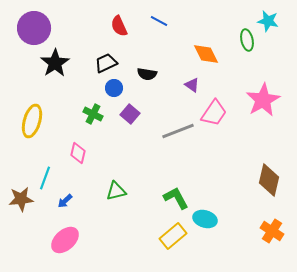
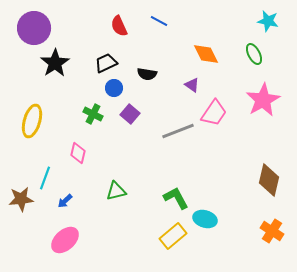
green ellipse: moved 7 px right, 14 px down; rotated 15 degrees counterclockwise
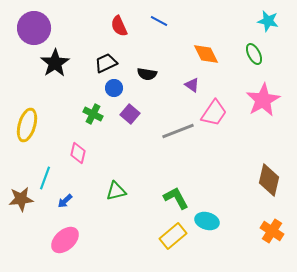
yellow ellipse: moved 5 px left, 4 px down
cyan ellipse: moved 2 px right, 2 px down
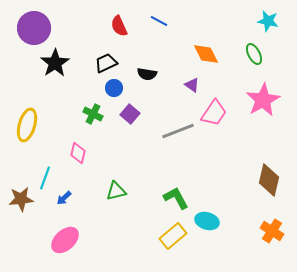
blue arrow: moved 1 px left, 3 px up
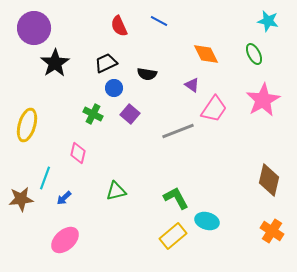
pink trapezoid: moved 4 px up
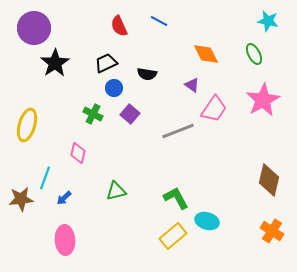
pink ellipse: rotated 52 degrees counterclockwise
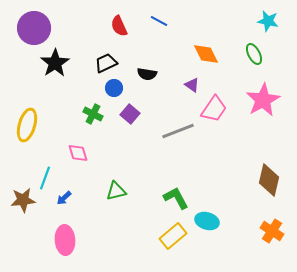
pink diamond: rotated 30 degrees counterclockwise
brown star: moved 2 px right, 1 px down
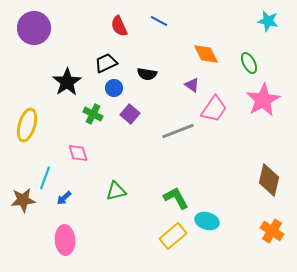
green ellipse: moved 5 px left, 9 px down
black star: moved 12 px right, 19 px down
